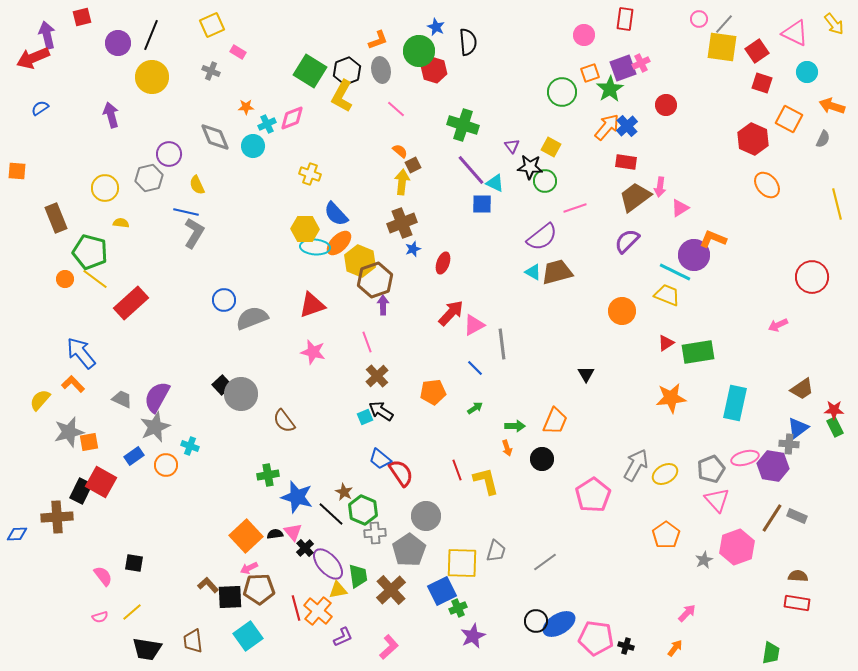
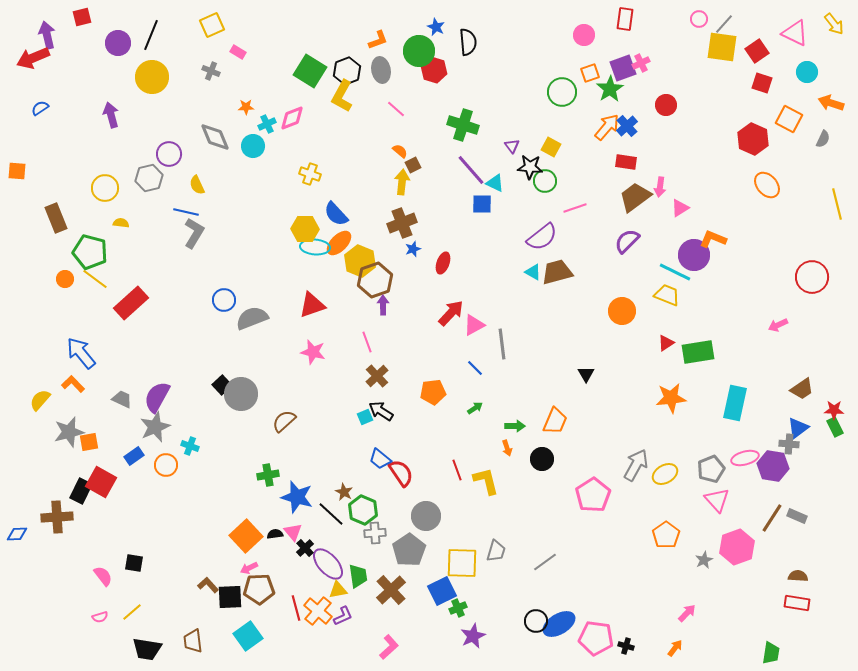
orange arrow at (832, 106): moved 1 px left, 3 px up
brown semicircle at (284, 421): rotated 85 degrees clockwise
purple L-shape at (343, 637): moved 21 px up
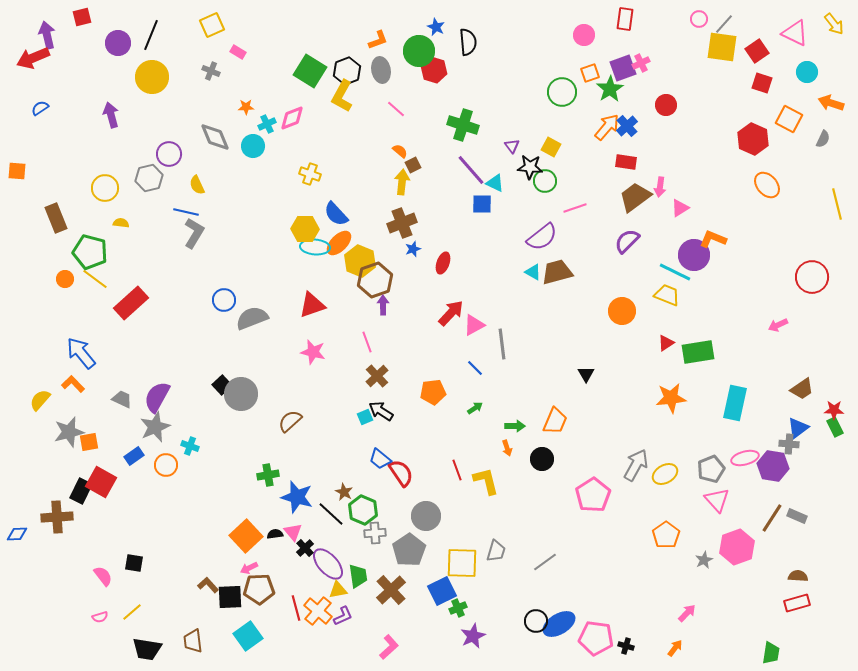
brown semicircle at (284, 421): moved 6 px right
red rectangle at (797, 603): rotated 25 degrees counterclockwise
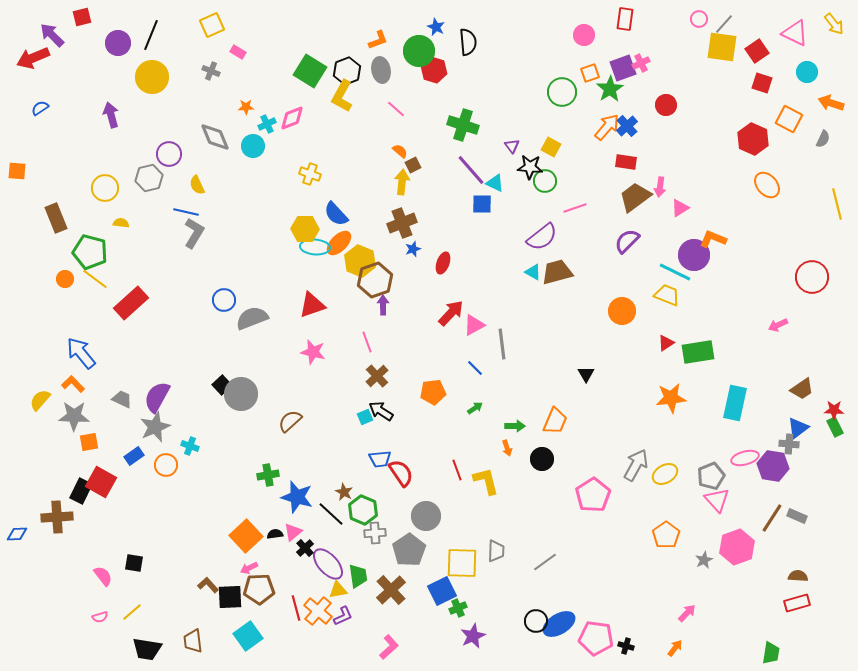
purple arrow at (47, 35): moved 5 px right; rotated 32 degrees counterclockwise
gray star at (69, 432): moved 5 px right, 16 px up; rotated 16 degrees clockwise
blue trapezoid at (380, 459): rotated 45 degrees counterclockwise
gray pentagon at (711, 469): moved 7 px down
pink triangle at (293, 532): rotated 30 degrees clockwise
gray trapezoid at (496, 551): rotated 15 degrees counterclockwise
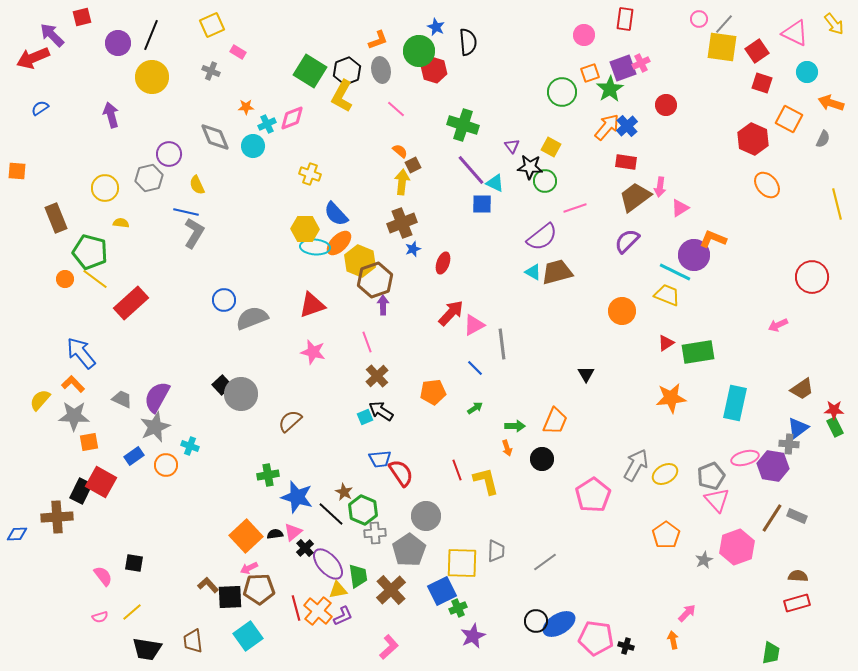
orange arrow at (675, 648): moved 2 px left, 8 px up; rotated 48 degrees counterclockwise
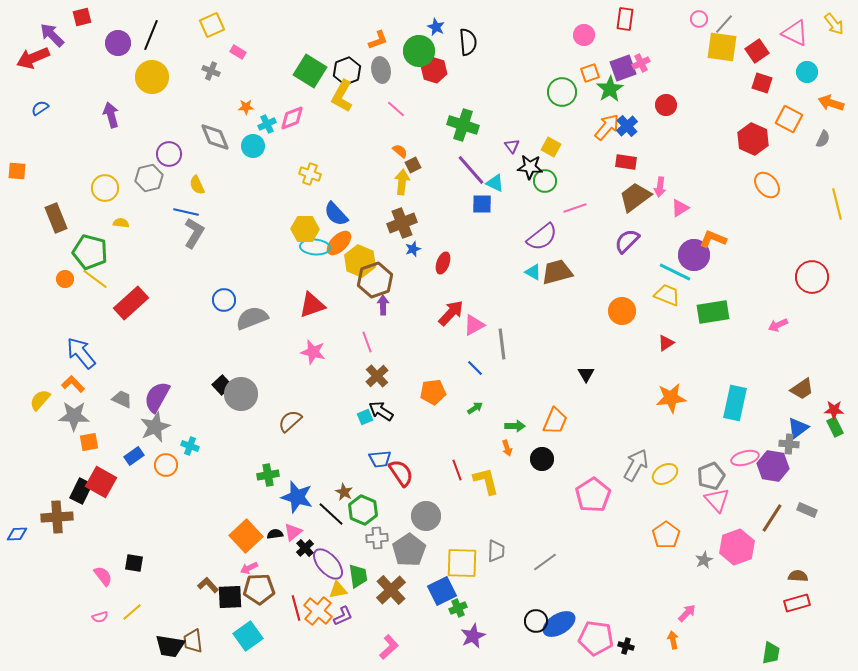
green rectangle at (698, 352): moved 15 px right, 40 px up
gray rectangle at (797, 516): moved 10 px right, 6 px up
gray cross at (375, 533): moved 2 px right, 5 px down
black trapezoid at (147, 649): moved 23 px right, 3 px up
